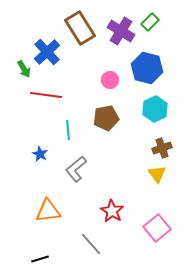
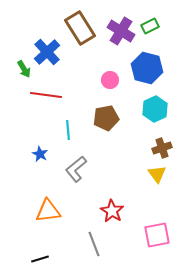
green rectangle: moved 4 px down; rotated 18 degrees clockwise
pink square: moved 7 px down; rotated 28 degrees clockwise
gray line: moved 3 px right; rotated 20 degrees clockwise
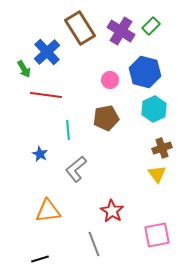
green rectangle: moved 1 px right; rotated 18 degrees counterclockwise
blue hexagon: moved 2 px left, 4 px down
cyan hexagon: moved 1 px left
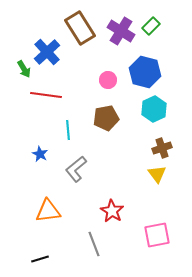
pink circle: moved 2 px left
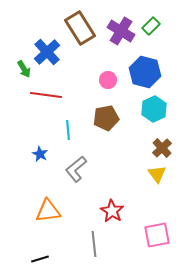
brown cross: rotated 24 degrees counterclockwise
gray line: rotated 15 degrees clockwise
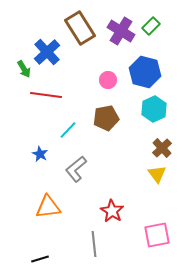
cyan line: rotated 48 degrees clockwise
orange triangle: moved 4 px up
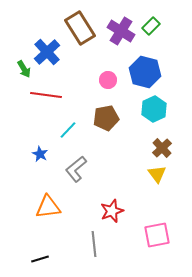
red star: rotated 20 degrees clockwise
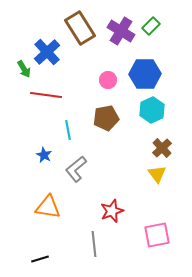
blue hexagon: moved 2 px down; rotated 16 degrees counterclockwise
cyan hexagon: moved 2 px left, 1 px down
cyan line: rotated 54 degrees counterclockwise
blue star: moved 4 px right, 1 px down
orange triangle: rotated 16 degrees clockwise
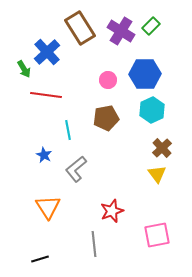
orange triangle: rotated 48 degrees clockwise
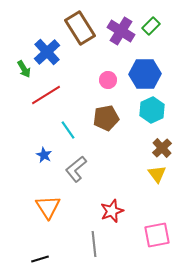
red line: rotated 40 degrees counterclockwise
cyan line: rotated 24 degrees counterclockwise
